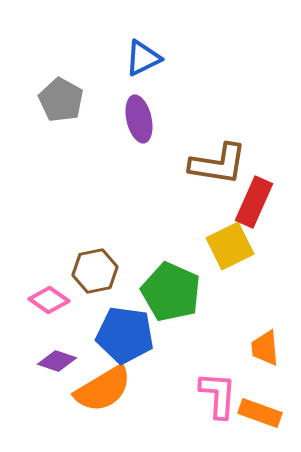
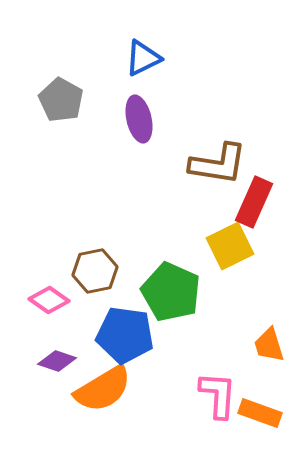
orange trapezoid: moved 4 px right, 3 px up; rotated 12 degrees counterclockwise
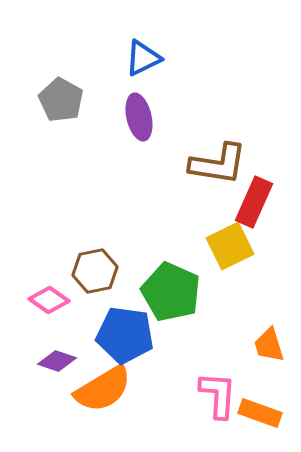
purple ellipse: moved 2 px up
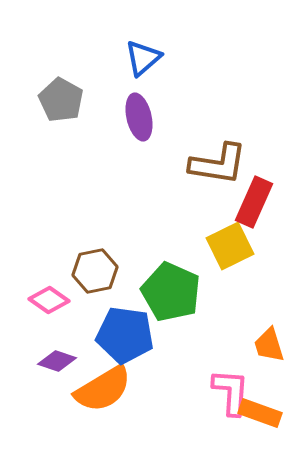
blue triangle: rotated 15 degrees counterclockwise
pink L-shape: moved 13 px right, 3 px up
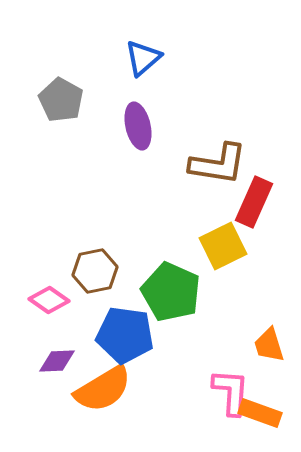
purple ellipse: moved 1 px left, 9 px down
yellow square: moved 7 px left
purple diamond: rotated 21 degrees counterclockwise
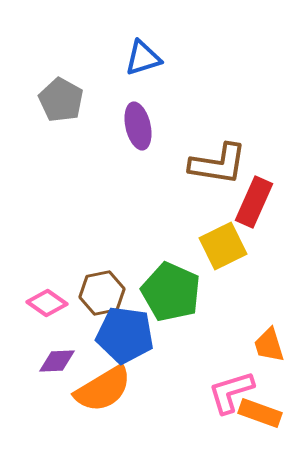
blue triangle: rotated 24 degrees clockwise
brown hexagon: moved 7 px right, 22 px down
pink diamond: moved 2 px left, 3 px down
pink L-shape: rotated 111 degrees counterclockwise
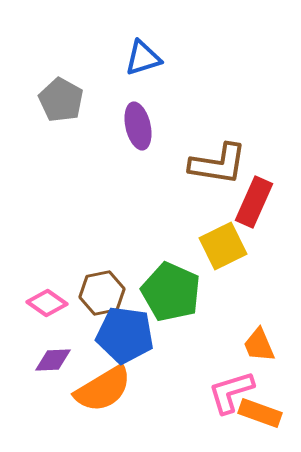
orange trapezoid: moved 10 px left; rotated 6 degrees counterclockwise
purple diamond: moved 4 px left, 1 px up
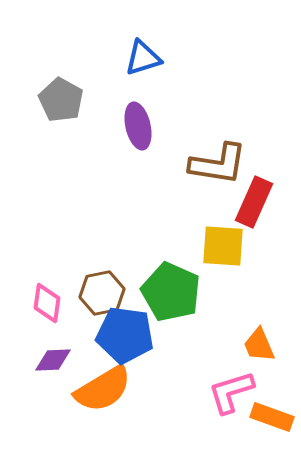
yellow square: rotated 30 degrees clockwise
pink diamond: rotated 63 degrees clockwise
orange rectangle: moved 12 px right, 4 px down
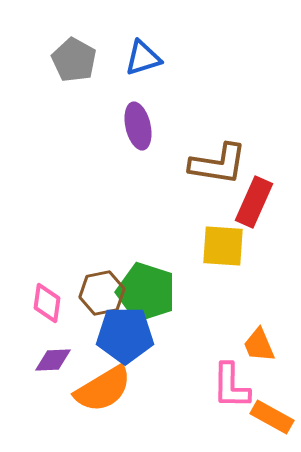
gray pentagon: moved 13 px right, 40 px up
green pentagon: moved 25 px left; rotated 6 degrees counterclockwise
blue pentagon: rotated 8 degrees counterclockwise
pink L-shape: moved 6 px up; rotated 72 degrees counterclockwise
orange rectangle: rotated 9 degrees clockwise
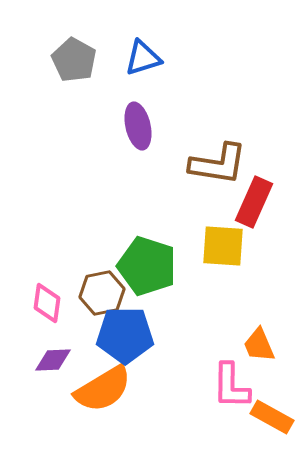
green pentagon: moved 1 px right, 26 px up
